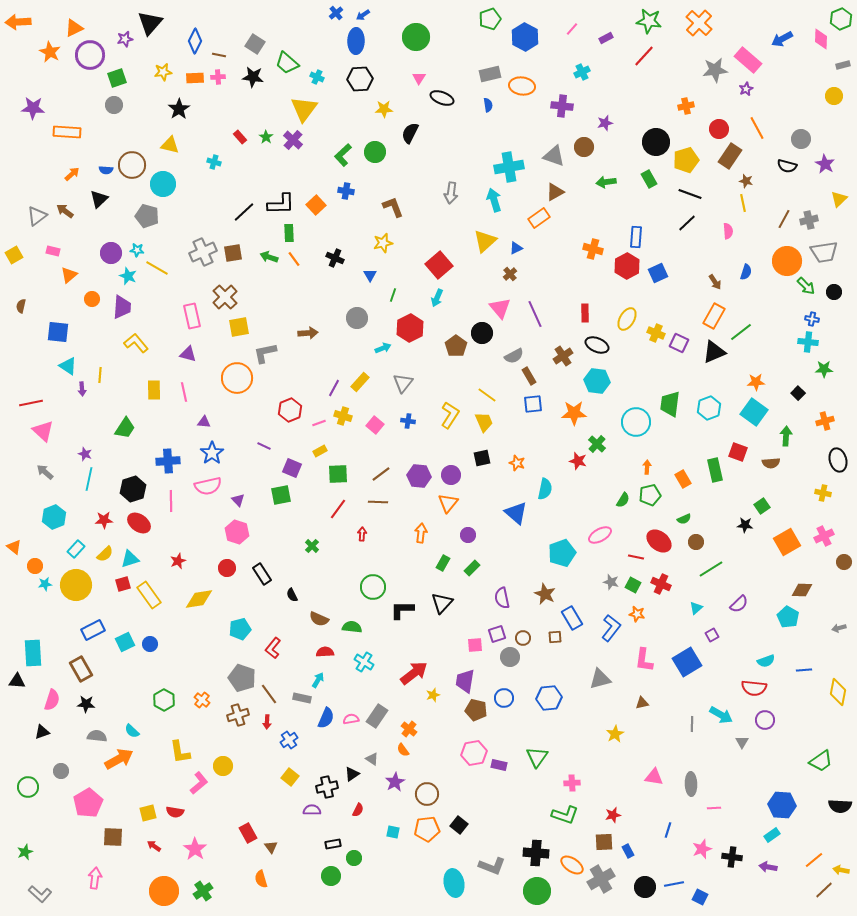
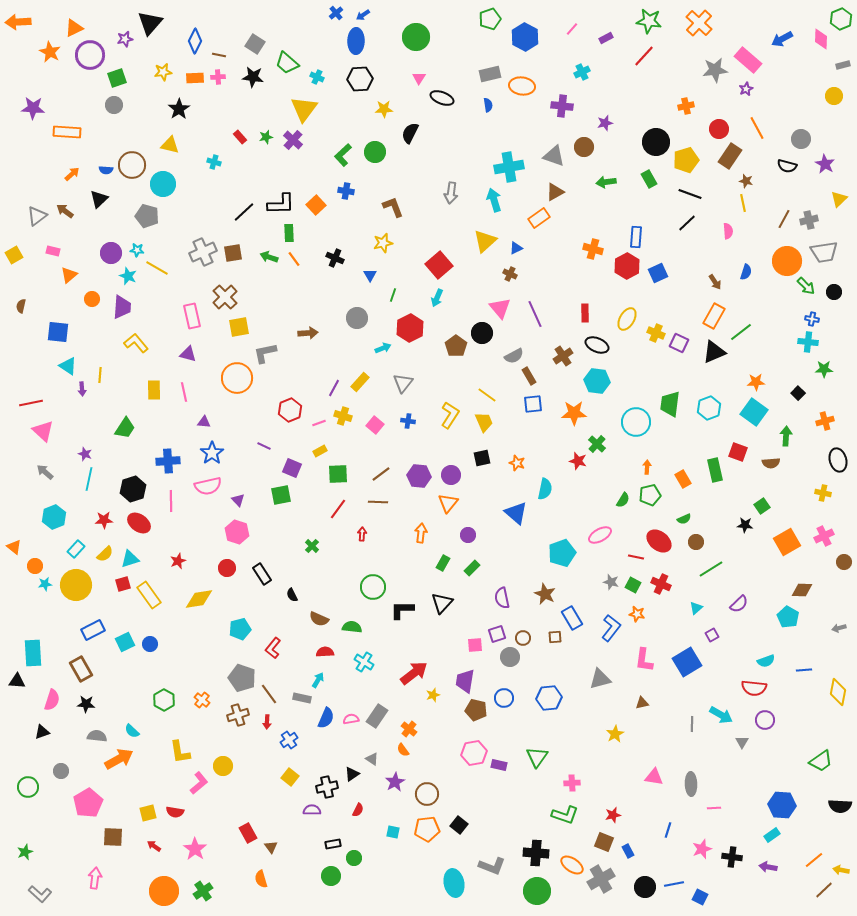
green star at (266, 137): rotated 24 degrees clockwise
brown cross at (510, 274): rotated 24 degrees counterclockwise
brown square at (604, 842): rotated 24 degrees clockwise
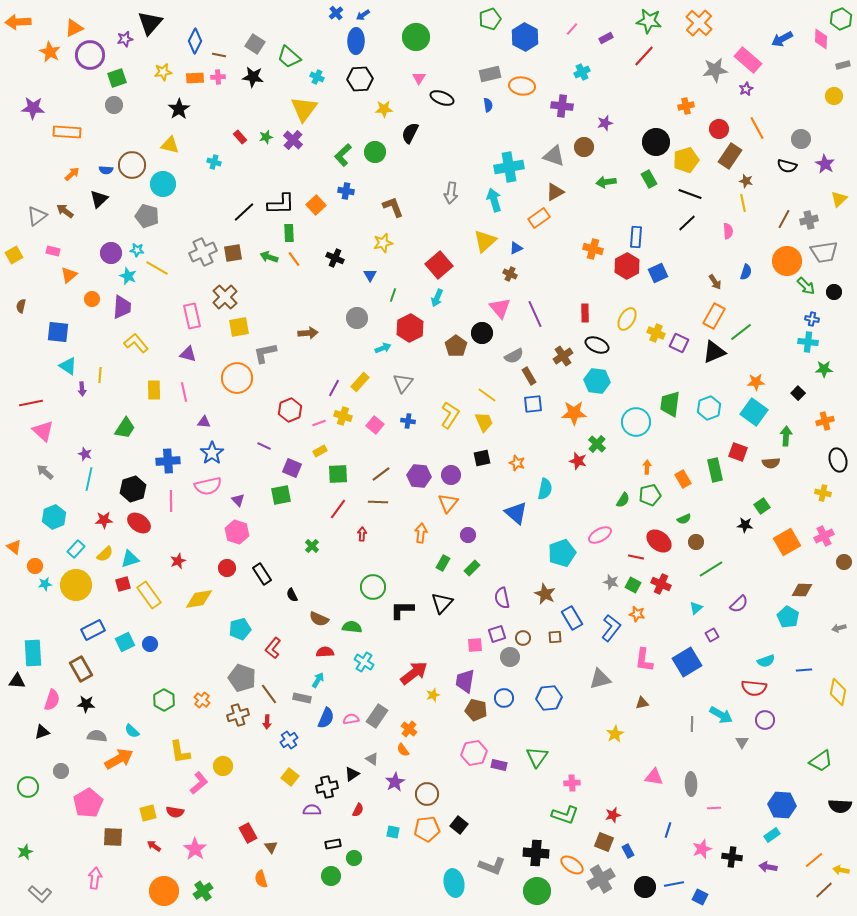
green trapezoid at (287, 63): moved 2 px right, 6 px up
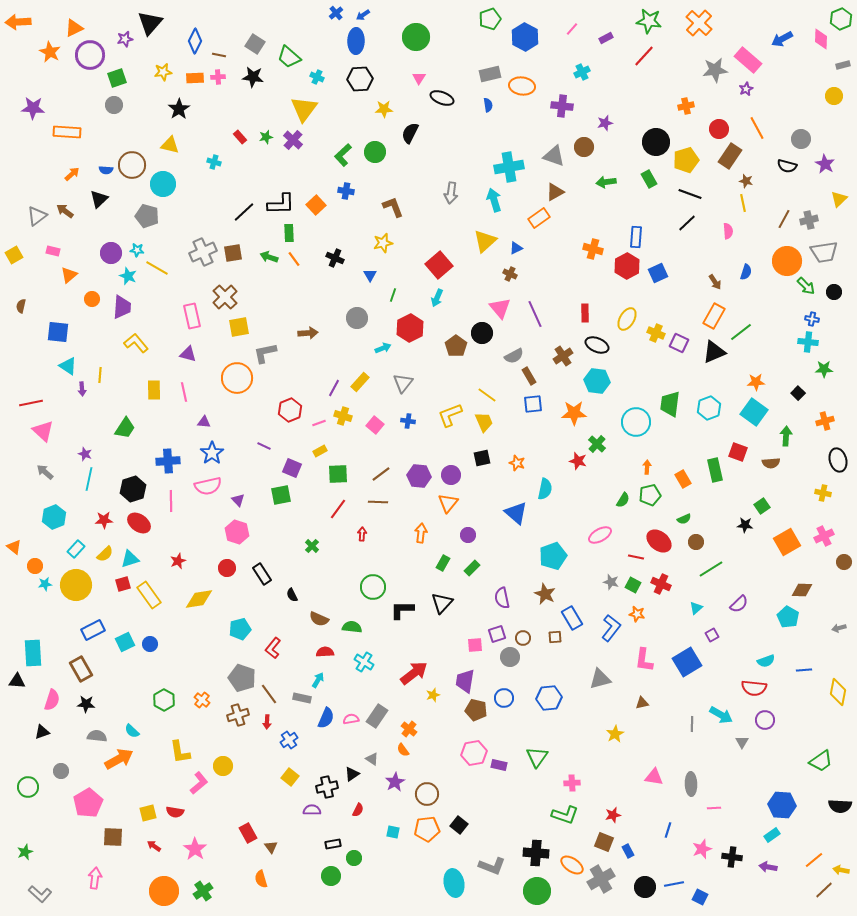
yellow L-shape at (450, 415): rotated 144 degrees counterclockwise
cyan pentagon at (562, 553): moved 9 px left, 3 px down
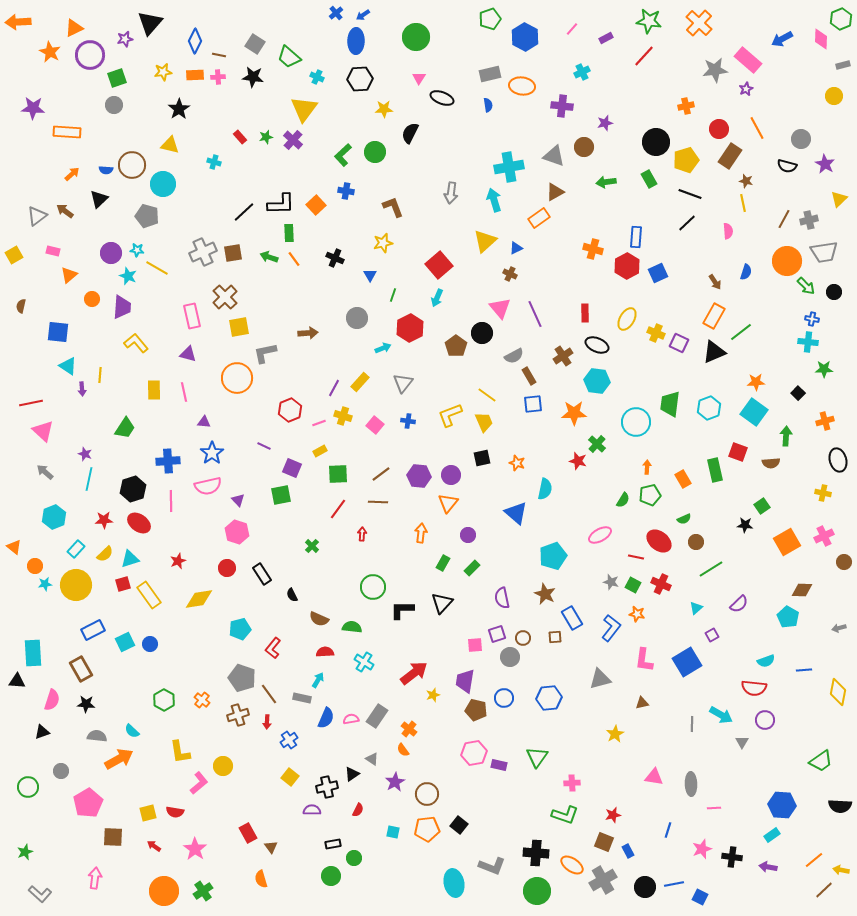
orange rectangle at (195, 78): moved 3 px up
gray cross at (601, 879): moved 2 px right, 1 px down
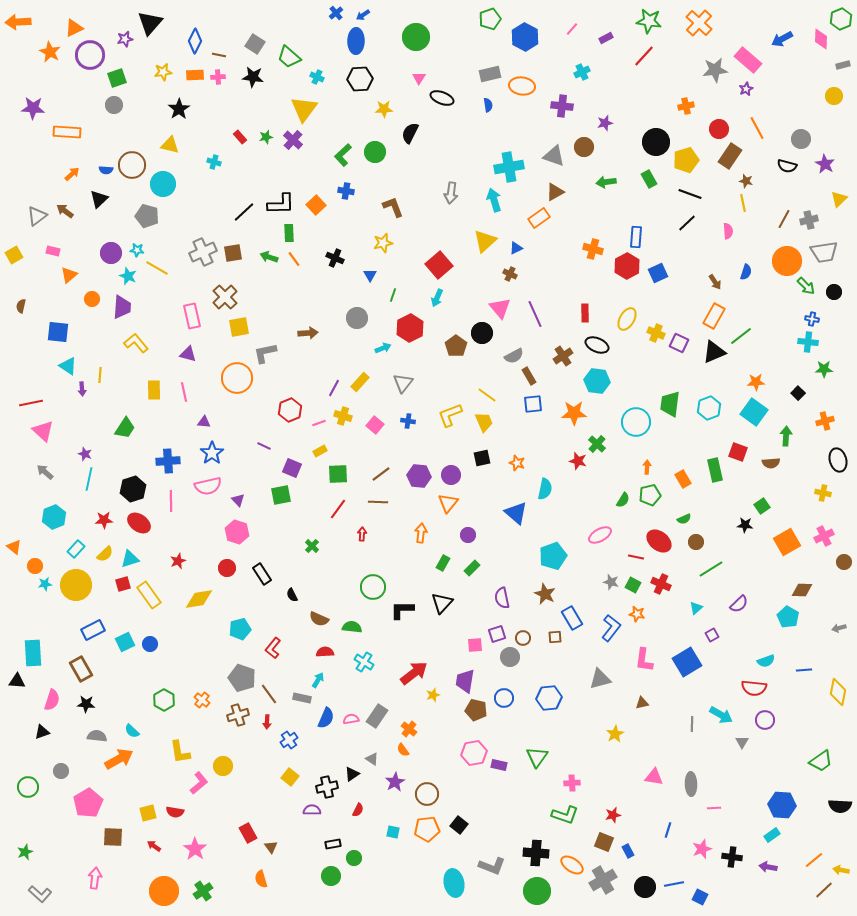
green line at (741, 332): moved 4 px down
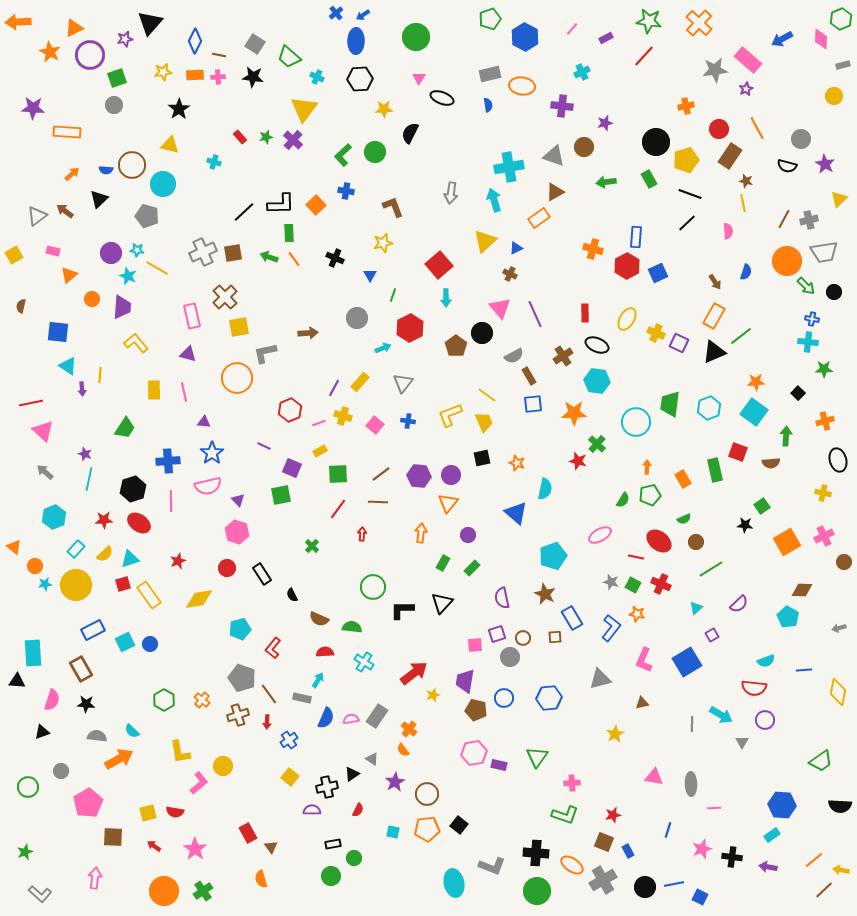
cyan arrow at (437, 298): moved 9 px right; rotated 24 degrees counterclockwise
pink L-shape at (644, 660): rotated 15 degrees clockwise
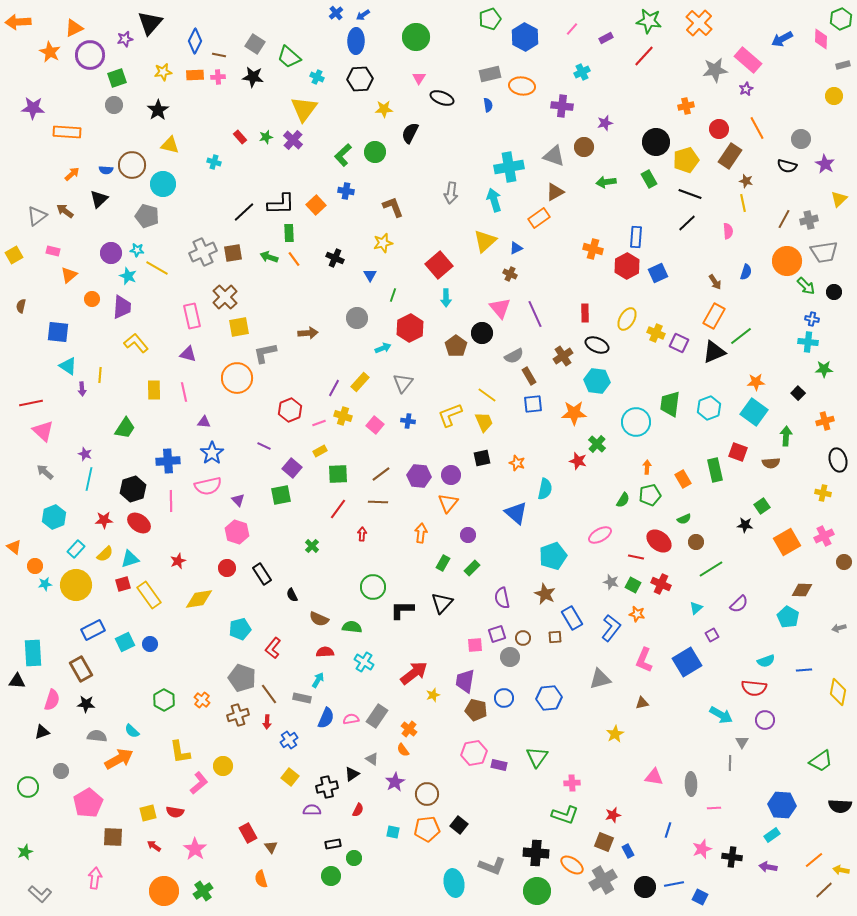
black star at (179, 109): moved 21 px left, 1 px down
purple square at (292, 468): rotated 18 degrees clockwise
gray line at (692, 724): moved 38 px right, 39 px down
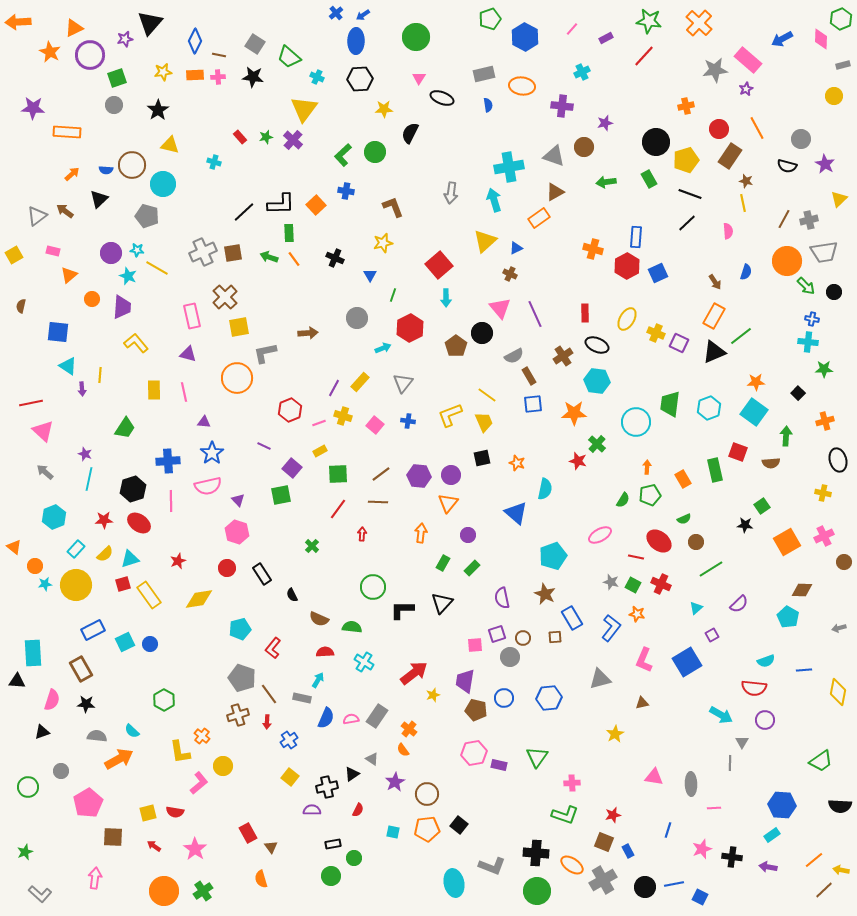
gray rectangle at (490, 74): moved 6 px left
orange cross at (202, 700): moved 36 px down
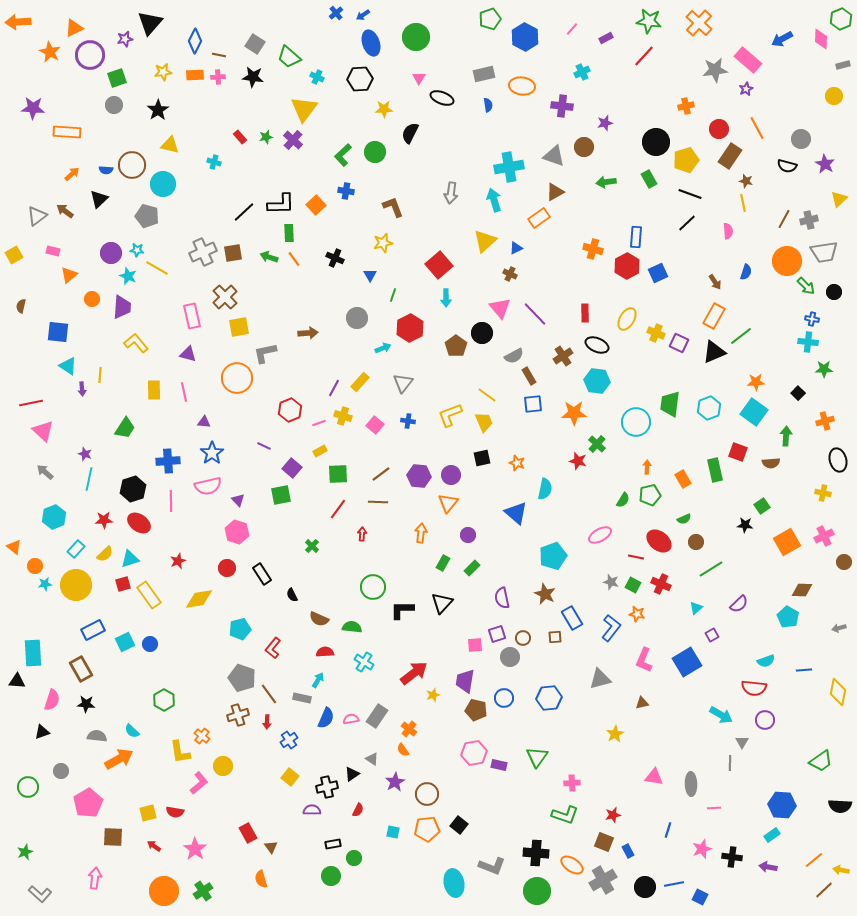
blue ellipse at (356, 41): moved 15 px right, 2 px down; rotated 20 degrees counterclockwise
purple line at (535, 314): rotated 20 degrees counterclockwise
